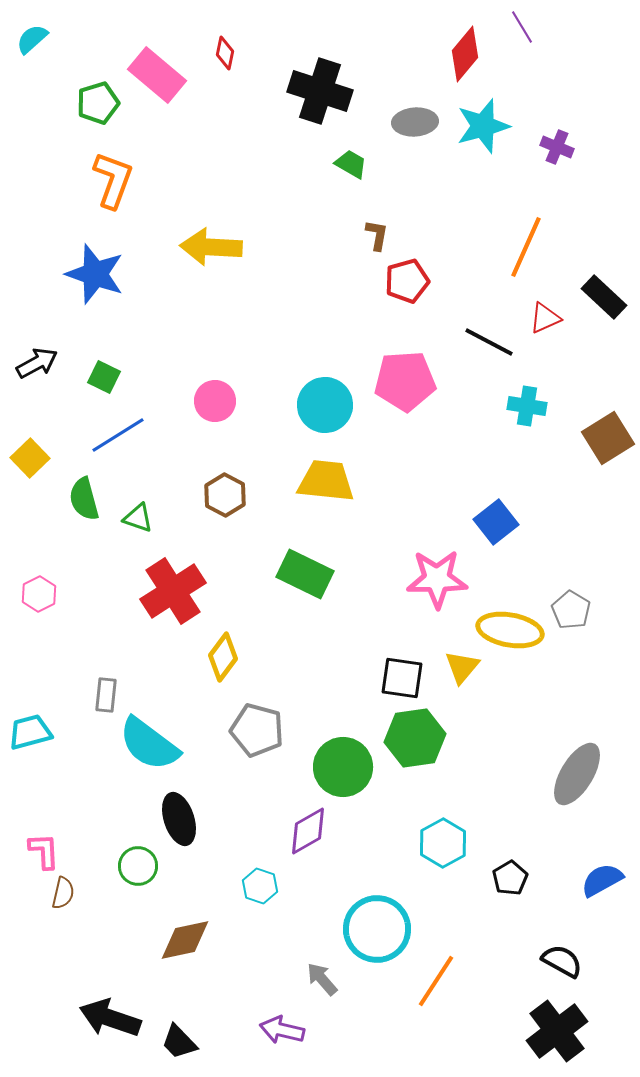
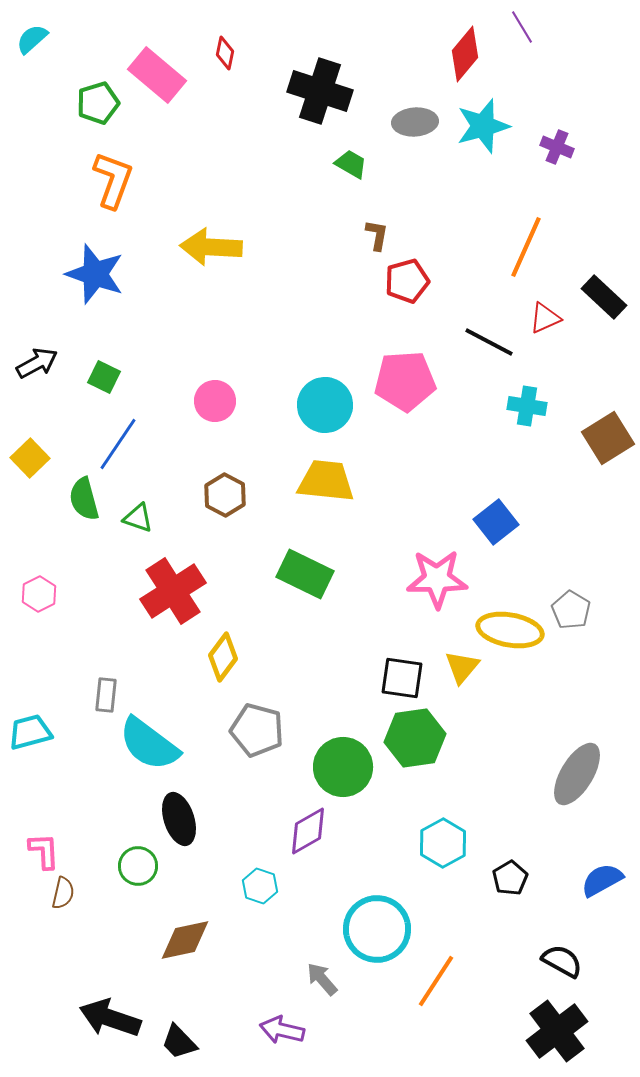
blue line at (118, 435): moved 9 px down; rotated 24 degrees counterclockwise
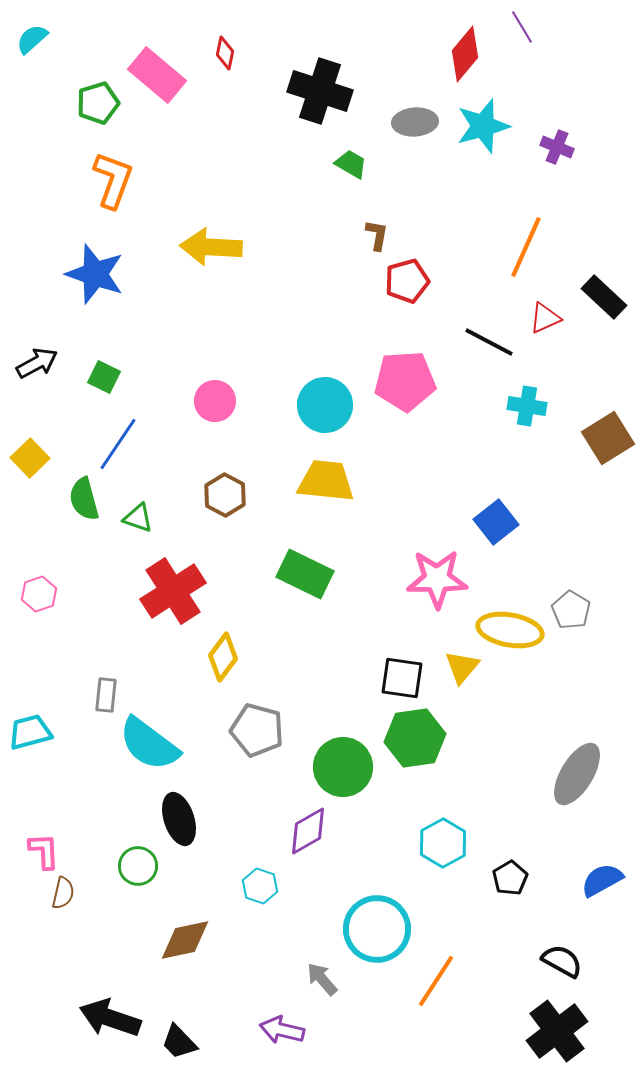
pink hexagon at (39, 594): rotated 8 degrees clockwise
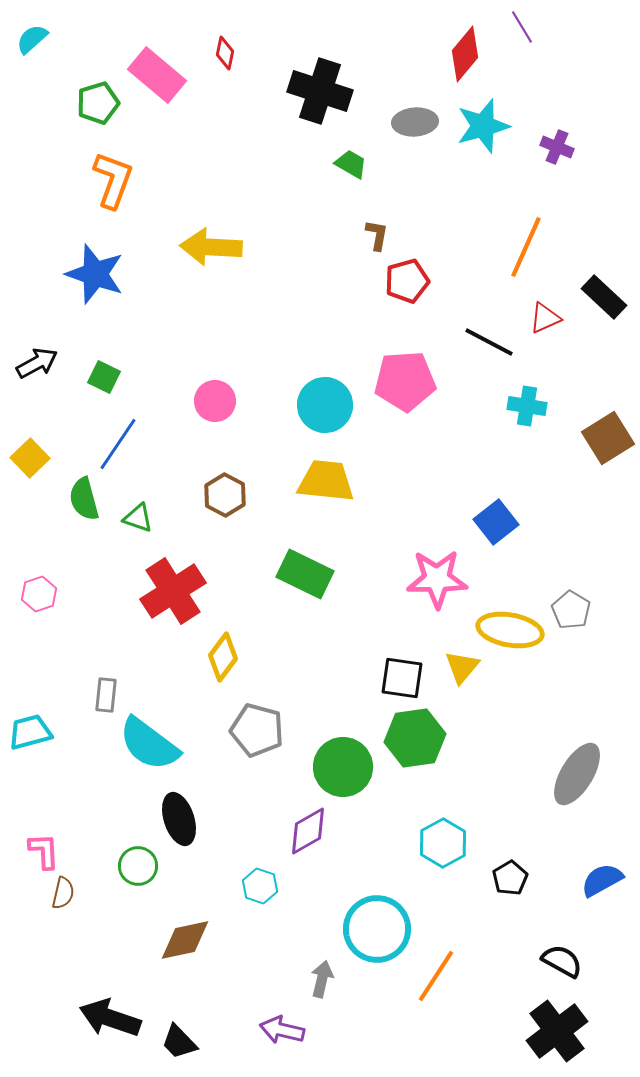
gray arrow at (322, 979): rotated 54 degrees clockwise
orange line at (436, 981): moved 5 px up
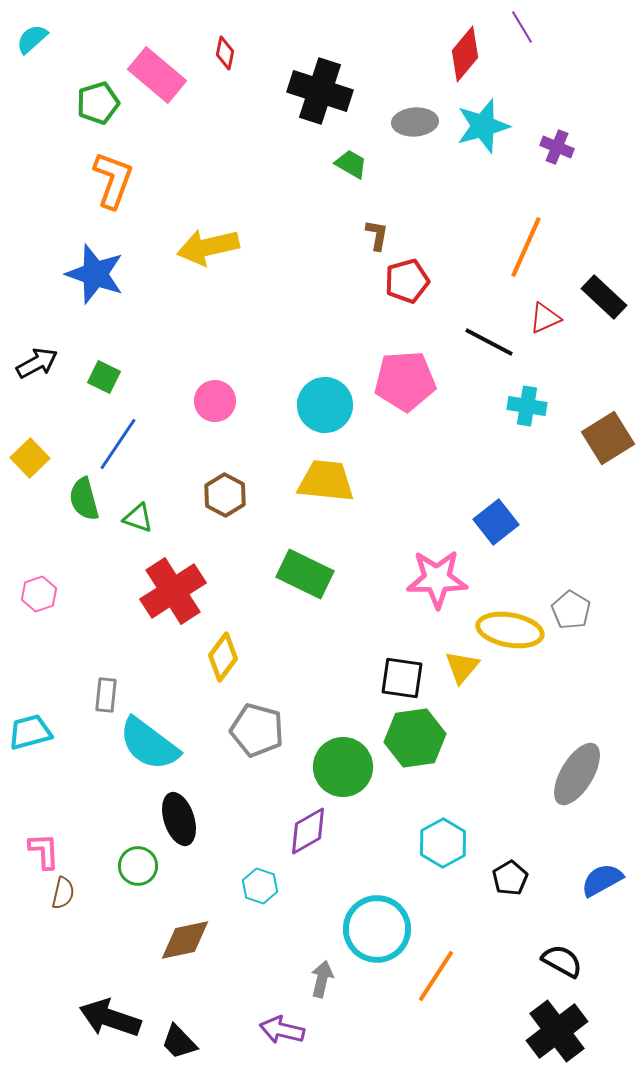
yellow arrow at (211, 247): moved 3 px left; rotated 16 degrees counterclockwise
